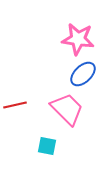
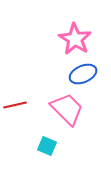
pink star: moved 3 px left; rotated 24 degrees clockwise
blue ellipse: rotated 20 degrees clockwise
cyan square: rotated 12 degrees clockwise
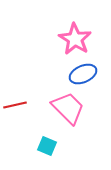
pink trapezoid: moved 1 px right, 1 px up
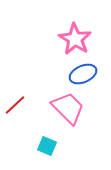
red line: rotated 30 degrees counterclockwise
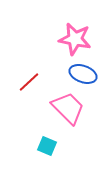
pink star: rotated 20 degrees counterclockwise
blue ellipse: rotated 44 degrees clockwise
red line: moved 14 px right, 23 px up
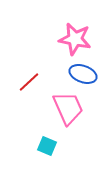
pink trapezoid: rotated 21 degrees clockwise
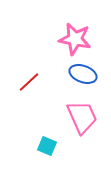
pink trapezoid: moved 14 px right, 9 px down
